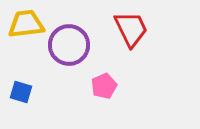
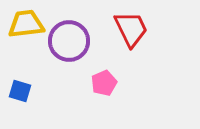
purple circle: moved 4 px up
pink pentagon: moved 3 px up
blue square: moved 1 px left, 1 px up
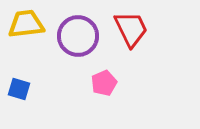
purple circle: moved 9 px right, 5 px up
blue square: moved 1 px left, 2 px up
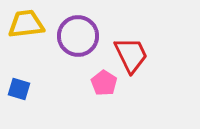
red trapezoid: moved 26 px down
pink pentagon: rotated 15 degrees counterclockwise
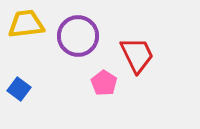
red trapezoid: moved 6 px right
blue square: rotated 20 degrees clockwise
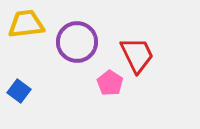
purple circle: moved 1 px left, 6 px down
pink pentagon: moved 6 px right
blue square: moved 2 px down
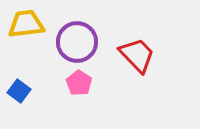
red trapezoid: rotated 18 degrees counterclockwise
pink pentagon: moved 31 px left
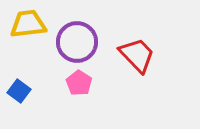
yellow trapezoid: moved 2 px right
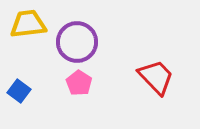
red trapezoid: moved 19 px right, 22 px down
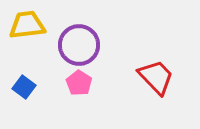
yellow trapezoid: moved 1 px left, 1 px down
purple circle: moved 2 px right, 3 px down
blue square: moved 5 px right, 4 px up
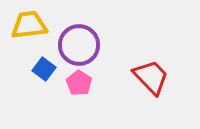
yellow trapezoid: moved 2 px right
red trapezoid: moved 5 px left
blue square: moved 20 px right, 18 px up
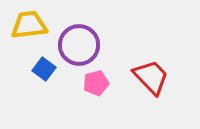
pink pentagon: moved 17 px right; rotated 25 degrees clockwise
